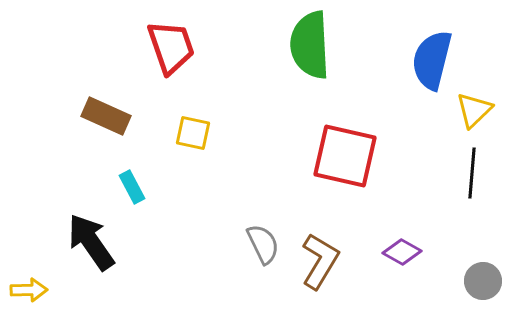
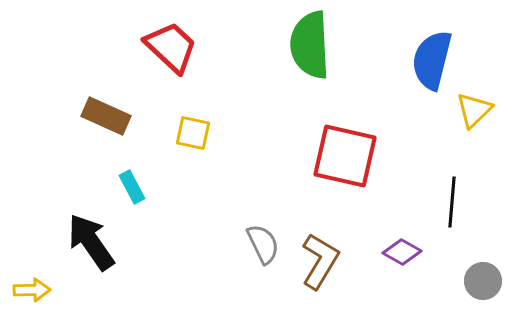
red trapezoid: rotated 28 degrees counterclockwise
black line: moved 20 px left, 29 px down
yellow arrow: moved 3 px right
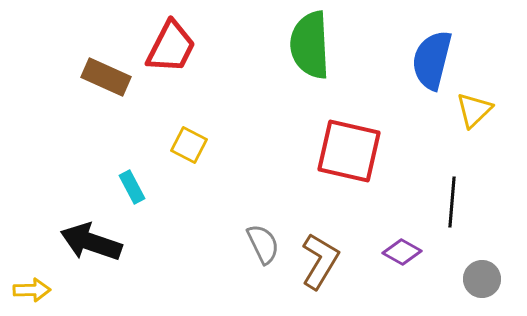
red trapezoid: rotated 74 degrees clockwise
brown rectangle: moved 39 px up
yellow square: moved 4 px left, 12 px down; rotated 15 degrees clockwise
red square: moved 4 px right, 5 px up
black arrow: rotated 36 degrees counterclockwise
gray circle: moved 1 px left, 2 px up
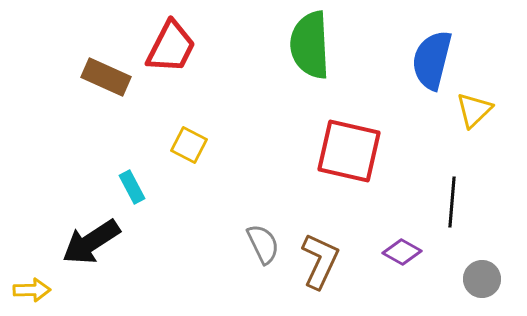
black arrow: rotated 52 degrees counterclockwise
brown L-shape: rotated 6 degrees counterclockwise
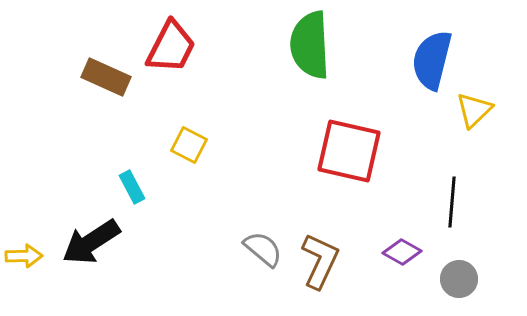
gray semicircle: moved 5 px down; rotated 24 degrees counterclockwise
gray circle: moved 23 px left
yellow arrow: moved 8 px left, 34 px up
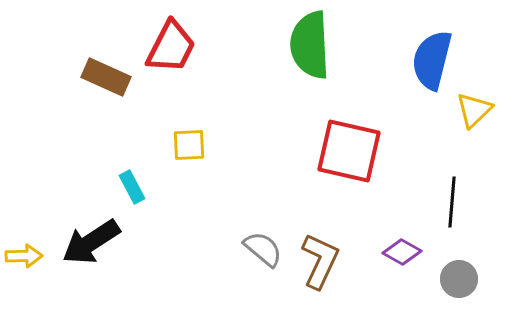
yellow square: rotated 30 degrees counterclockwise
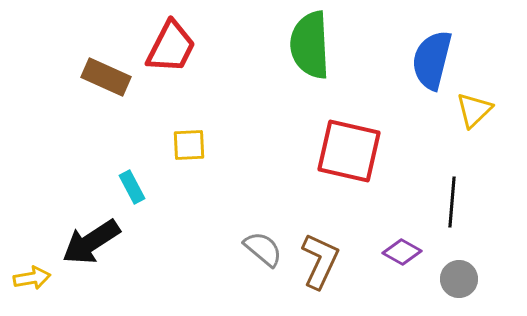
yellow arrow: moved 8 px right, 22 px down; rotated 9 degrees counterclockwise
